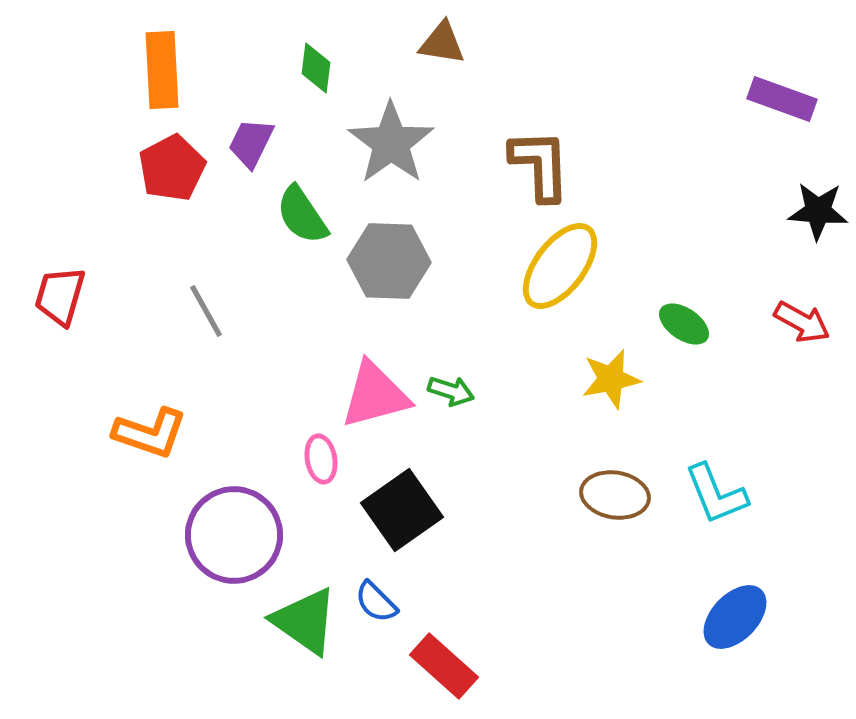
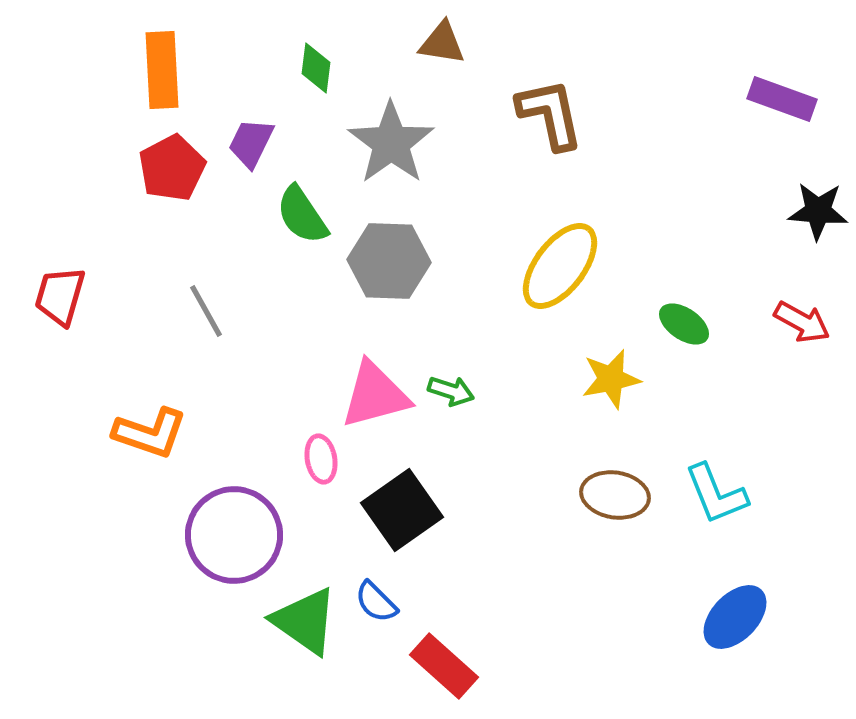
brown L-shape: moved 10 px right, 51 px up; rotated 10 degrees counterclockwise
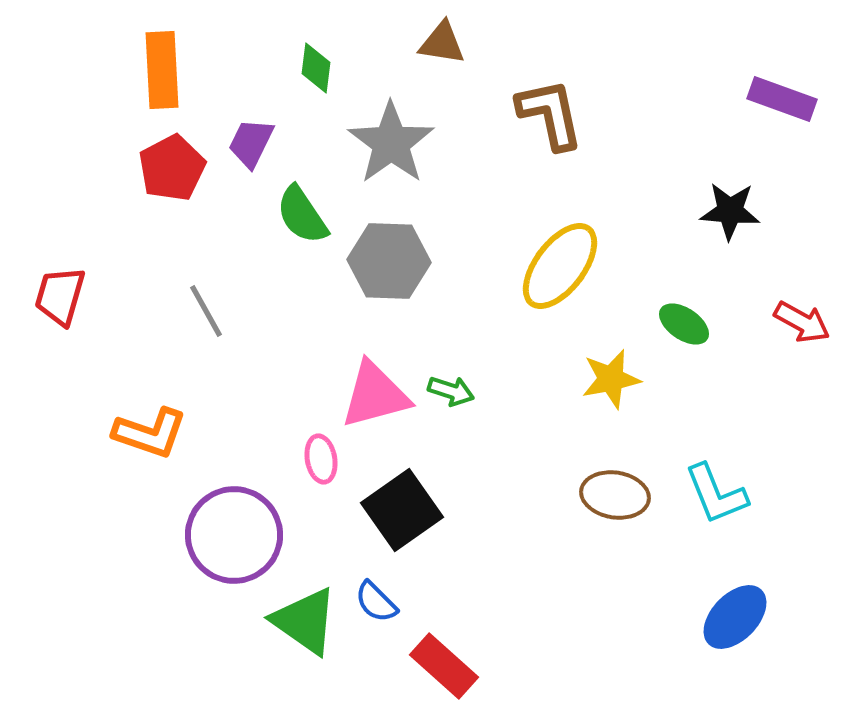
black star: moved 88 px left
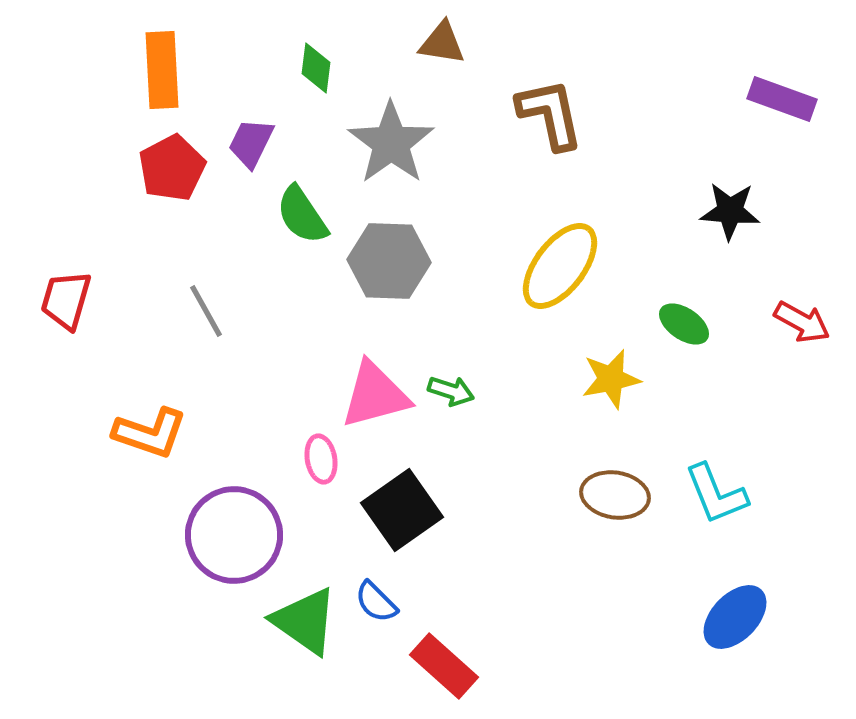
red trapezoid: moved 6 px right, 4 px down
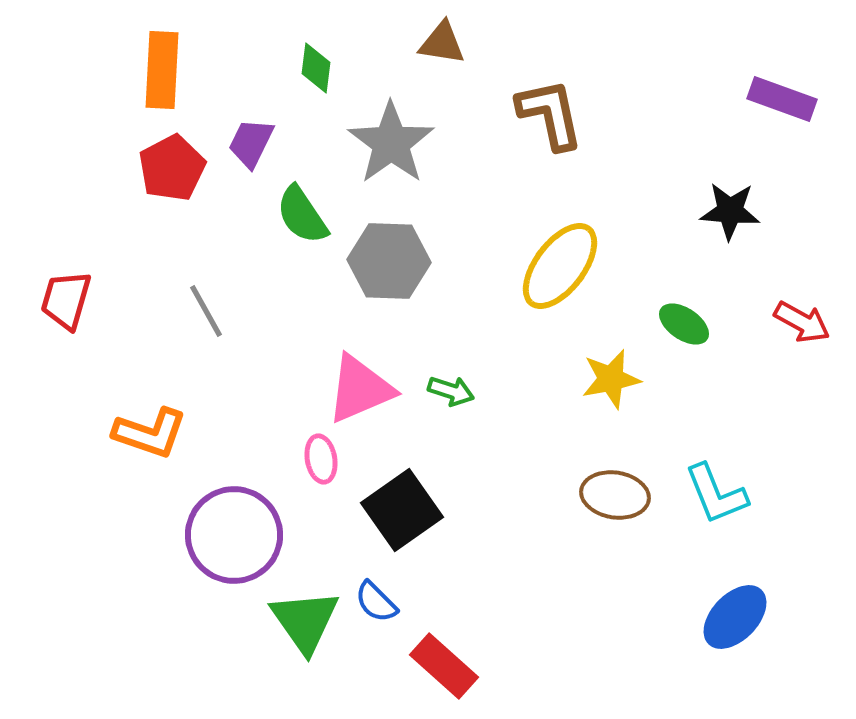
orange rectangle: rotated 6 degrees clockwise
pink triangle: moved 15 px left, 6 px up; rotated 8 degrees counterclockwise
green triangle: rotated 20 degrees clockwise
